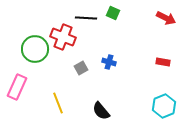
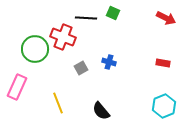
red rectangle: moved 1 px down
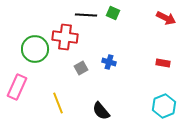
black line: moved 3 px up
red cross: moved 2 px right; rotated 15 degrees counterclockwise
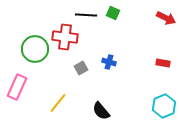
yellow line: rotated 60 degrees clockwise
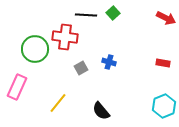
green square: rotated 24 degrees clockwise
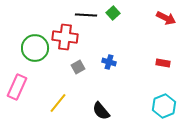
green circle: moved 1 px up
gray square: moved 3 px left, 1 px up
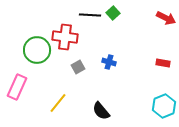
black line: moved 4 px right
green circle: moved 2 px right, 2 px down
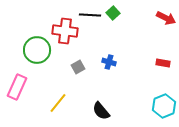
red cross: moved 6 px up
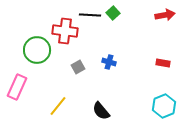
red arrow: moved 1 px left, 3 px up; rotated 36 degrees counterclockwise
yellow line: moved 3 px down
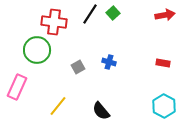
black line: moved 1 px up; rotated 60 degrees counterclockwise
red cross: moved 11 px left, 9 px up
cyan hexagon: rotated 10 degrees counterclockwise
